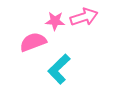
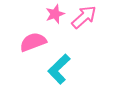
pink arrow: rotated 24 degrees counterclockwise
pink star: moved 7 px up; rotated 24 degrees counterclockwise
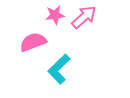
pink star: moved 1 px down; rotated 12 degrees clockwise
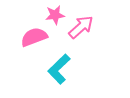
pink arrow: moved 3 px left, 10 px down
pink semicircle: moved 1 px right, 5 px up
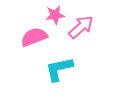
cyan L-shape: rotated 32 degrees clockwise
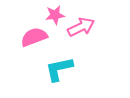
pink arrow: rotated 16 degrees clockwise
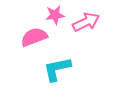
pink arrow: moved 5 px right, 5 px up
cyan L-shape: moved 2 px left
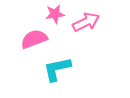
pink star: moved 1 px up
pink semicircle: moved 2 px down
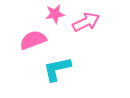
pink semicircle: moved 1 px left, 1 px down
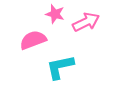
pink star: rotated 24 degrees clockwise
cyan L-shape: moved 3 px right, 2 px up
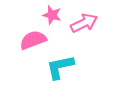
pink star: moved 3 px left, 1 px down
pink arrow: moved 2 px left, 1 px down
